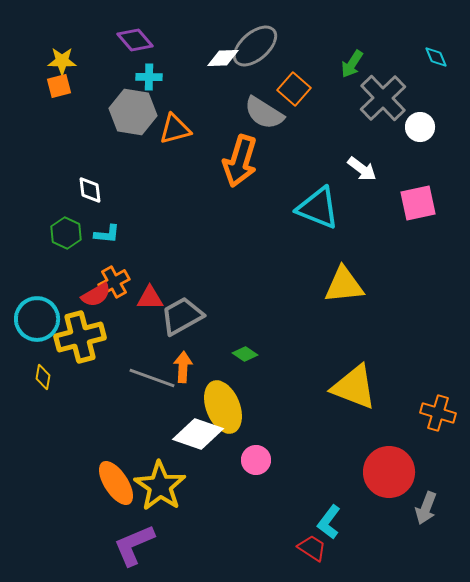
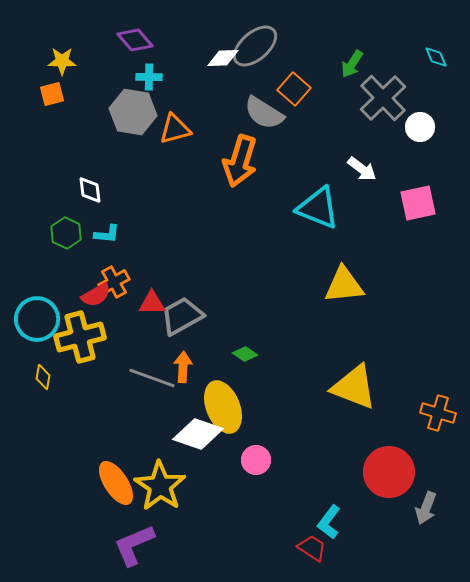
orange square at (59, 86): moved 7 px left, 8 px down
red triangle at (150, 298): moved 2 px right, 5 px down
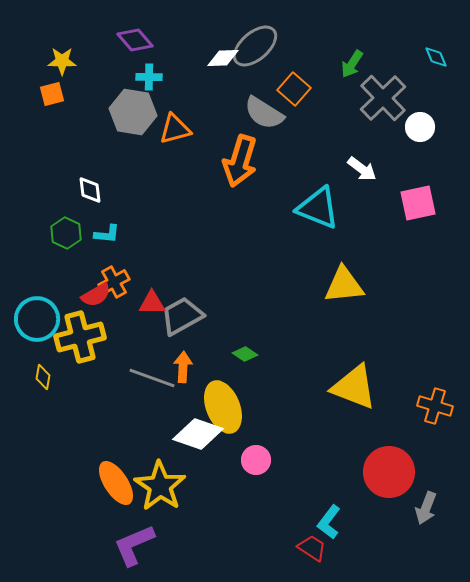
orange cross at (438, 413): moved 3 px left, 7 px up
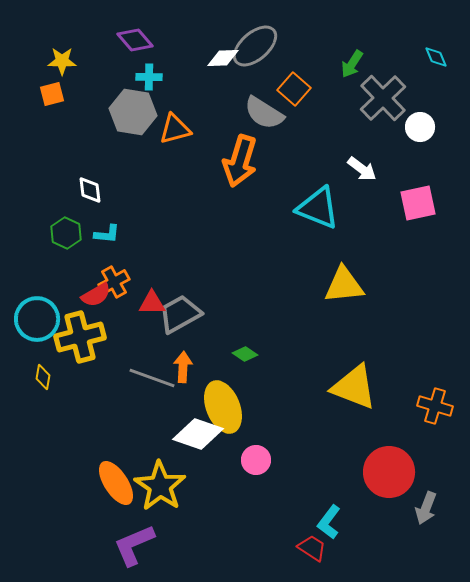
gray trapezoid at (182, 316): moved 2 px left, 2 px up
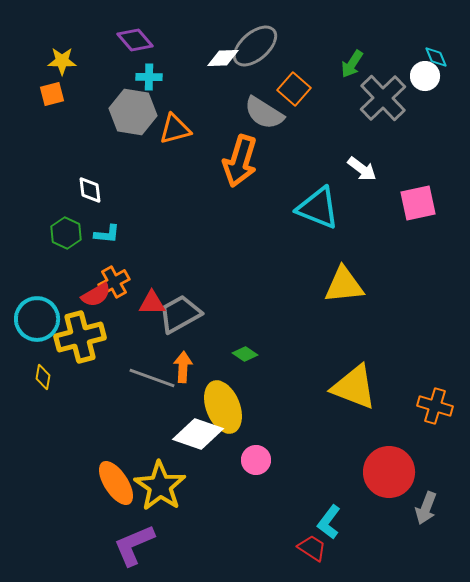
white circle at (420, 127): moved 5 px right, 51 px up
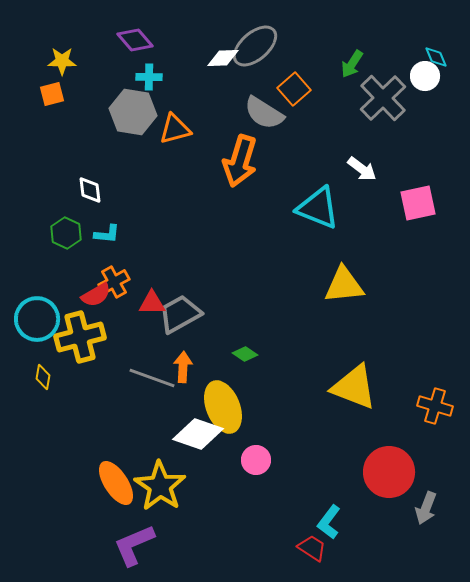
orange square at (294, 89): rotated 8 degrees clockwise
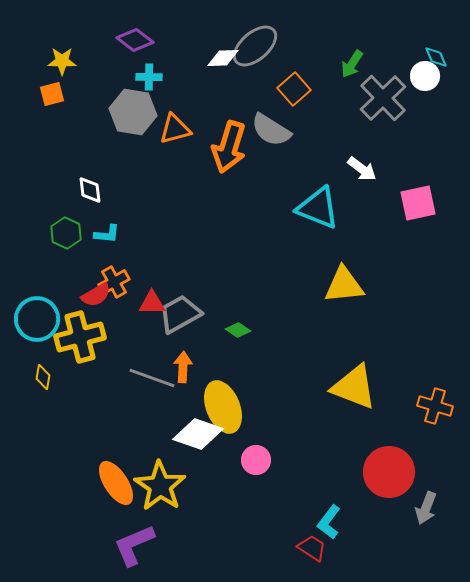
purple diamond at (135, 40): rotated 12 degrees counterclockwise
gray semicircle at (264, 113): moved 7 px right, 17 px down
orange arrow at (240, 161): moved 11 px left, 14 px up
green diamond at (245, 354): moved 7 px left, 24 px up
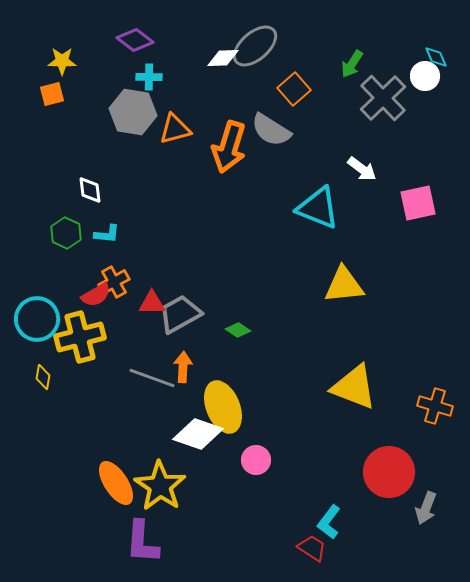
purple L-shape at (134, 545): moved 8 px right, 3 px up; rotated 63 degrees counterclockwise
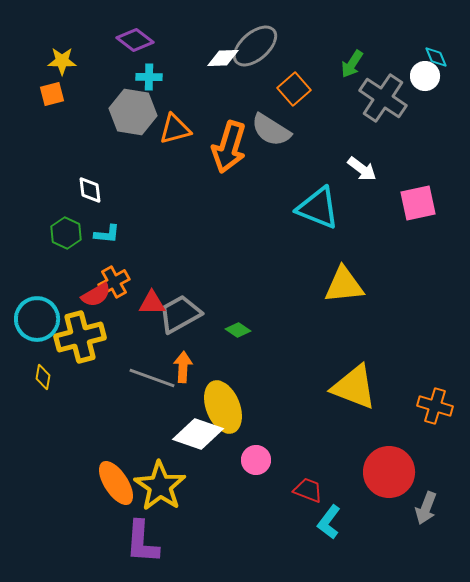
gray cross at (383, 98): rotated 12 degrees counterclockwise
red trapezoid at (312, 548): moved 4 px left, 58 px up; rotated 12 degrees counterclockwise
